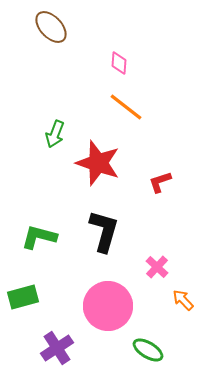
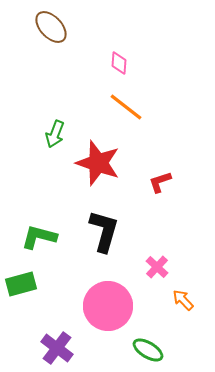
green rectangle: moved 2 px left, 13 px up
purple cross: rotated 20 degrees counterclockwise
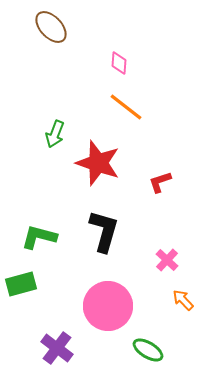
pink cross: moved 10 px right, 7 px up
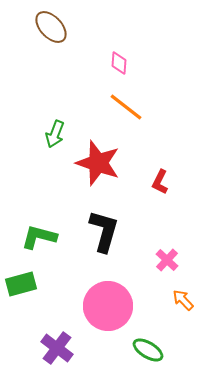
red L-shape: rotated 45 degrees counterclockwise
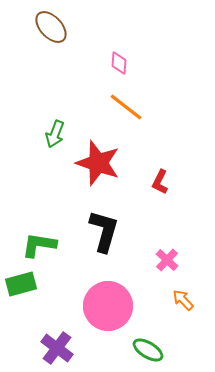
green L-shape: moved 8 px down; rotated 6 degrees counterclockwise
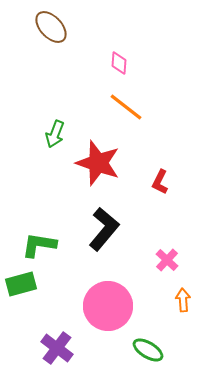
black L-shape: moved 2 px up; rotated 24 degrees clockwise
orange arrow: rotated 40 degrees clockwise
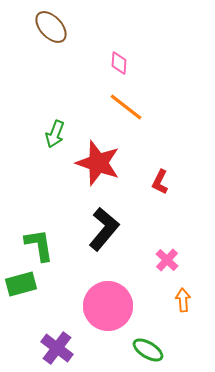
green L-shape: rotated 72 degrees clockwise
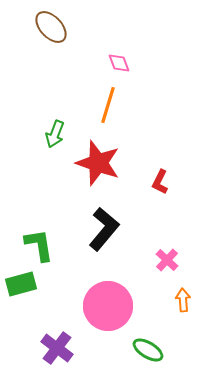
pink diamond: rotated 25 degrees counterclockwise
orange line: moved 18 px left, 2 px up; rotated 69 degrees clockwise
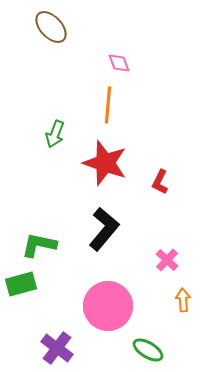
orange line: rotated 12 degrees counterclockwise
red star: moved 7 px right
green L-shape: rotated 69 degrees counterclockwise
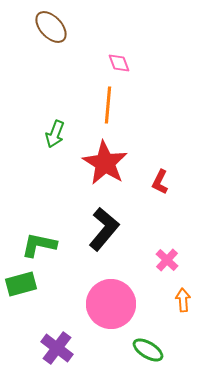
red star: rotated 12 degrees clockwise
pink circle: moved 3 px right, 2 px up
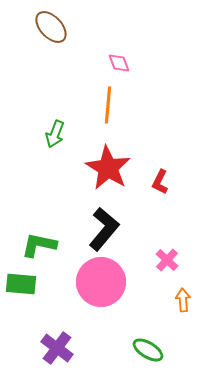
red star: moved 3 px right, 5 px down
green rectangle: rotated 20 degrees clockwise
pink circle: moved 10 px left, 22 px up
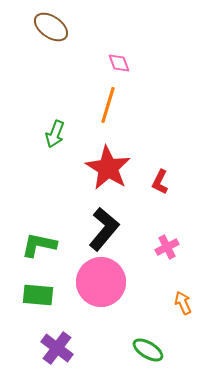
brown ellipse: rotated 12 degrees counterclockwise
orange line: rotated 12 degrees clockwise
pink cross: moved 13 px up; rotated 20 degrees clockwise
green rectangle: moved 17 px right, 11 px down
orange arrow: moved 3 px down; rotated 20 degrees counterclockwise
